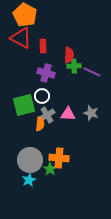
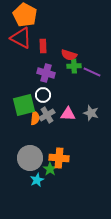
red semicircle: rotated 105 degrees clockwise
white circle: moved 1 px right, 1 px up
orange semicircle: moved 5 px left, 6 px up
gray circle: moved 2 px up
cyan star: moved 8 px right
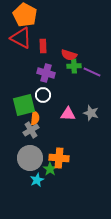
gray cross: moved 16 px left, 15 px down
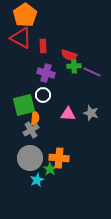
orange pentagon: rotated 10 degrees clockwise
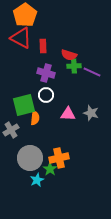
white circle: moved 3 px right
gray cross: moved 20 px left
orange cross: rotated 18 degrees counterclockwise
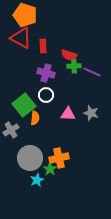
orange pentagon: rotated 20 degrees counterclockwise
green square: rotated 25 degrees counterclockwise
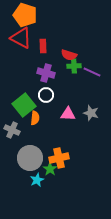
gray cross: moved 1 px right; rotated 35 degrees counterclockwise
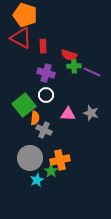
gray cross: moved 32 px right
orange cross: moved 1 px right, 2 px down
green star: moved 1 px right, 2 px down
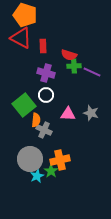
orange semicircle: moved 1 px right, 2 px down
gray circle: moved 1 px down
cyan star: moved 4 px up
